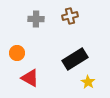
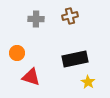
black rectangle: rotated 20 degrees clockwise
red triangle: moved 1 px right, 1 px up; rotated 12 degrees counterclockwise
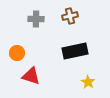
black rectangle: moved 8 px up
red triangle: moved 1 px up
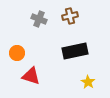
gray cross: moved 3 px right; rotated 21 degrees clockwise
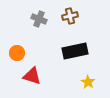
red triangle: moved 1 px right
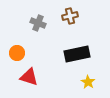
gray cross: moved 1 px left, 4 px down
black rectangle: moved 2 px right, 3 px down
red triangle: moved 3 px left, 1 px down
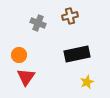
orange circle: moved 2 px right, 2 px down
red triangle: moved 3 px left; rotated 48 degrees clockwise
yellow star: moved 1 px left; rotated 16 degrees clockwise
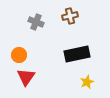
gray cross: moved 2 px left, 1 px up
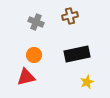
orange circle: moved 15 px right
red triangle: rotated 42 degrees clockwise
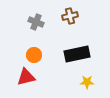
yellow star: rotated 24 degrees clockwise
